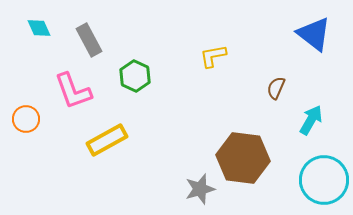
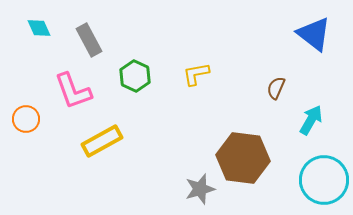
yellow L-shape: moved 17 px left, 18 px down
yellow rectangle: moved 5 px left, 1 px down
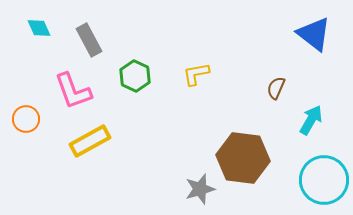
yellow rectangle: moved 12 px left
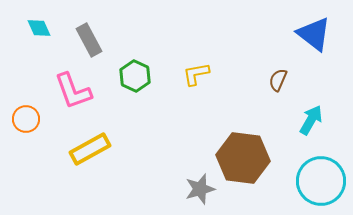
brown semicircle: moved 2 px right, 8 px up
yellow rectangle: moved 8 px down
cyan circle: moved 3 px left, 1 px down
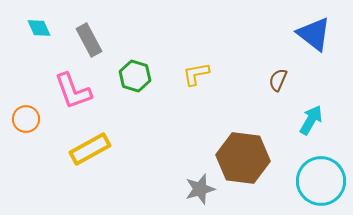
green hexagon: rotated 8 degrees counterclockwise
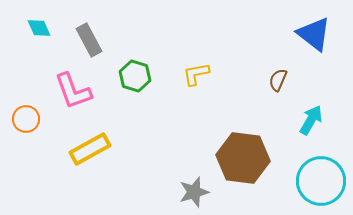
gray star: moved 6 px left, 3 px down
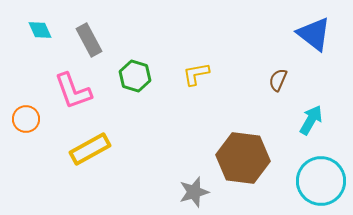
cyan diamond: moved 1 px right, 2 px down
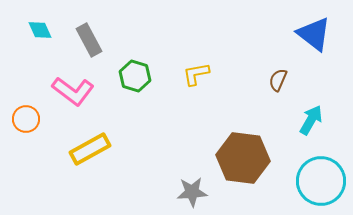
pink L-shape: rotated 33 degrees counterclockwise
gray star: moved 2 px left; rotated 12 degrees clockwise
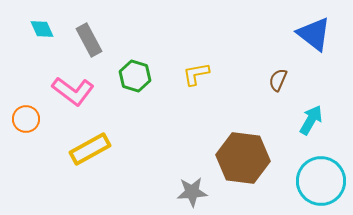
cyan diamond: moved 2 px right, 1 px up
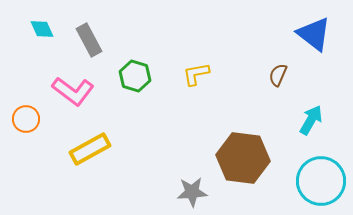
brown semicircle: moved 5 px up
